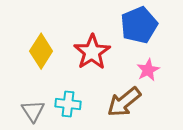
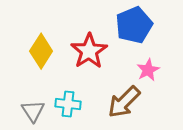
blue pentagon: moved 5 px left
red star: moved 3 px left, 1 px up
brown arrow: rotated 6 degrees counterclockwise
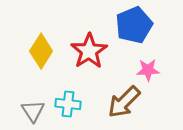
pink star: rotated 25 degrees clockwise
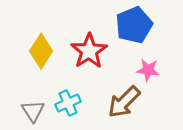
pink star: rotated 10 degrees clockwise
cyan cross: moved 1 px up; rotated 30 degrees counterclockwise
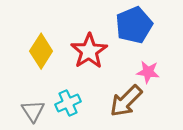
pink star: moved 2 px down
brown arrow: moved 2 px right, 1 px up
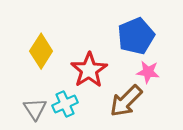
blue pentagon: moved 2 px right, 11 px down
red star: moved 19 px down
cyan cross: moved 3 px left, 1 px down
gray triangle: moved 2 px right, 2 px up
